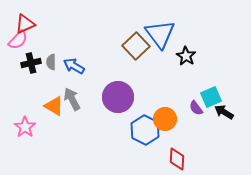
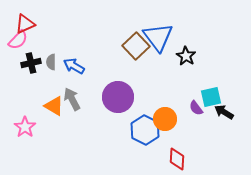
blue triangle: moved 2 px left, 3 px down
cyan square: rotated 10 degrees clockwise
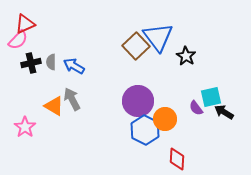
purple circle: moved 20 px right, 4 px down
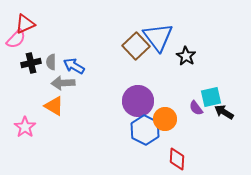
pink semicircle: moved 2 px left, 1 px up
gray arrow: moved 9 px left, 16 px up; rotated 65 degrees counterclockwise
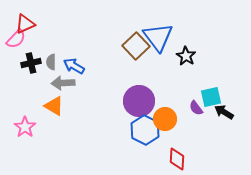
purple circle: moved 1 px right
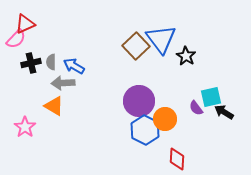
blue triangle: moved 3 px right, 2 px down
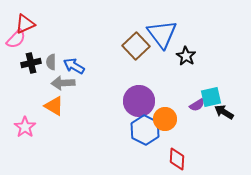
blue triangle: moved 1 px right, 5 px up
purple semicircle: moved 1 px right, 3 px up; rotated 84 degrees counterclockwise
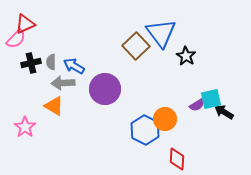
blue triangle: moved 1 px left, 1 px up
cyan square: moved 2 px down
purple circle: moved 34 px left, 12 px up
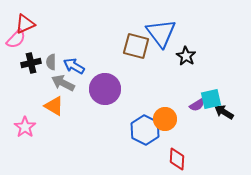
brown square: rotated 32 degrees counterclockwise
gray arrow: rotated 30 degrees clockwise
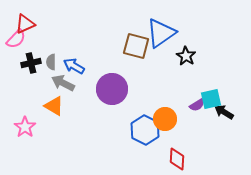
blue triangle: rotated 32 degrees clockwise
purple circle: moved 7 px right
